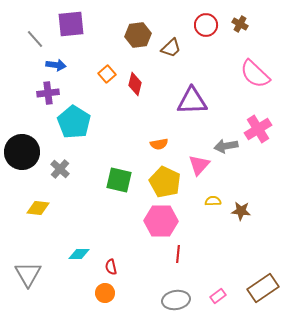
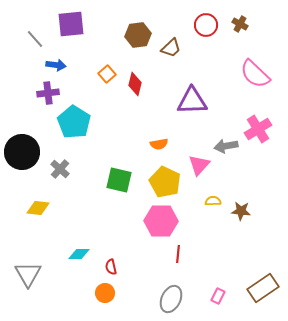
pink rectangle: rotated 28 degrees counterclockwise
gray ellipse: moved 5 px left, 1 px up; rotated 56 degrees counterclockwise
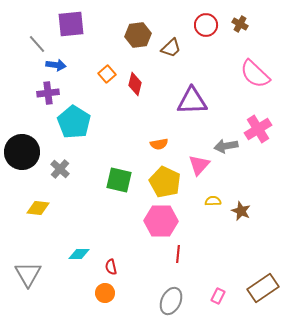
gray line: moved 2 px right, 5 px down
brown star: rotated 18 degrees clockwise
gray ellipse: moved 2 px down
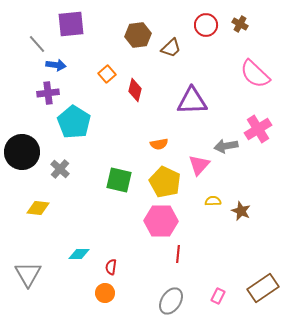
red diamond: moved 6 px down
red semicircle: rotated 21 degrees clockwise
gray ellipse: rotated 8 degrees clockwise
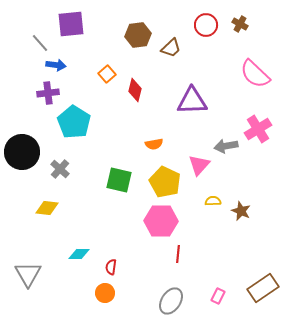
gray line: moved 3 px right, 1 px up
orange semicircle: moved 5 px left
yellow diamond: moved 9 px right
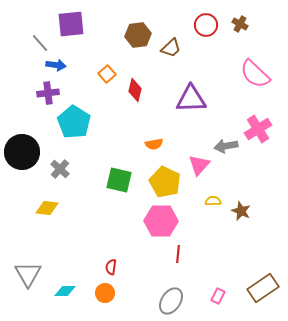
purple triangle: moved 1 px left, 2 px up
cyan diamond: moved 14 px left, 37 px down
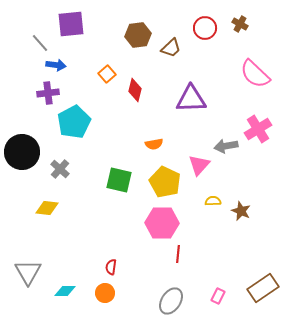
red circle: moved 1 px left, 3 px down
cyan pentagon: rotated 12 degrees clockwise
pink hexagon: moved 1 px right, 2 px down
gray triangle: moved 2 px up
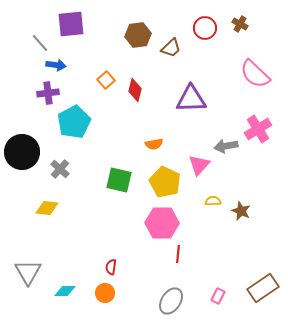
orange square: moved 1 px left, 6 px down
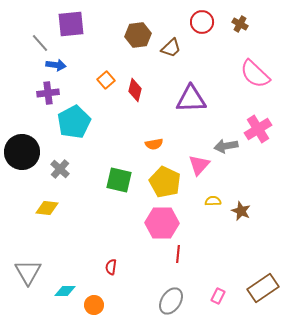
red circle: moved 3 px left, 6 px up
orange circle: moved 11 px left, 12 px down
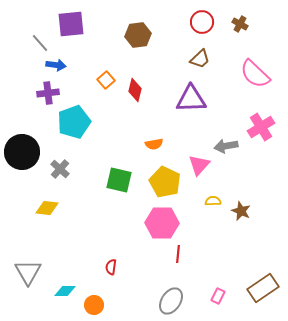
brown trapezoid: moved 29 px right, 11 px down
cyan pentagon: rotated 8 degrees clockwise
pink cross: moved 3 px right, 2 px up
